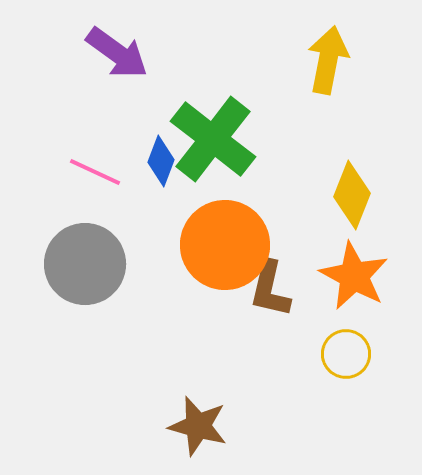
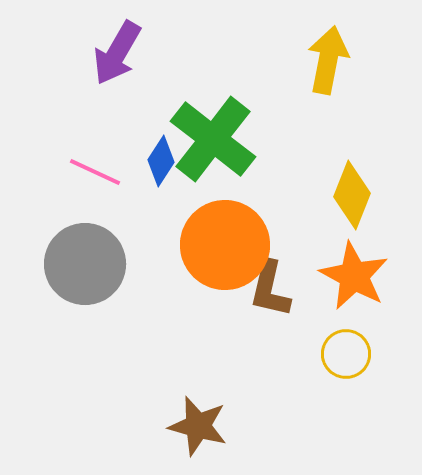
purple arrow: rotated 84 degrees clockwise
blue diamond: rotated 12 degrees clockwise
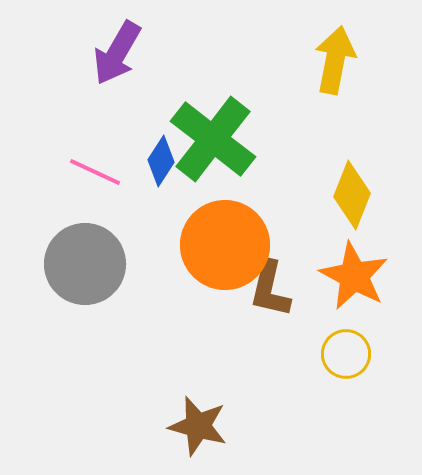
yellow arrow: moved 7 px right
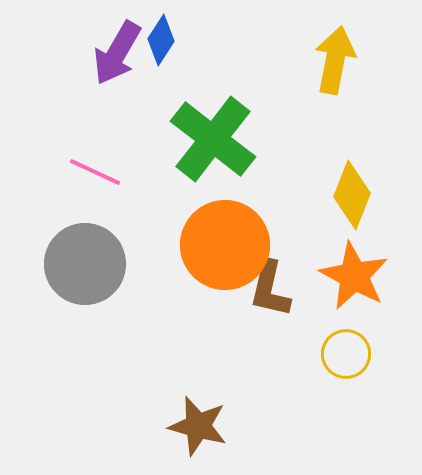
blue diamond: moved 121 px up
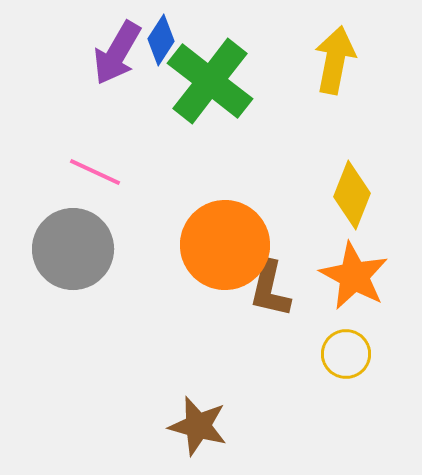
green cross: moved 3 px left, 58 px up
gray circle: moved 12 px left, 15 px up
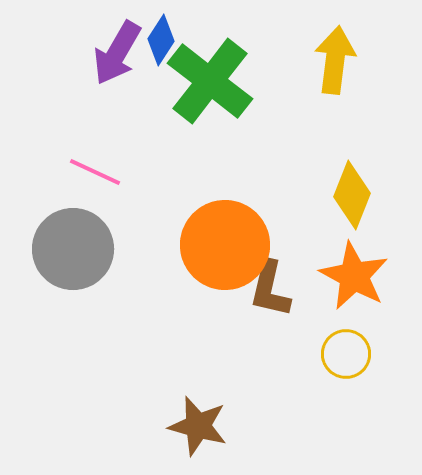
yellow arrow: rotated 4 degrees counterclockwise
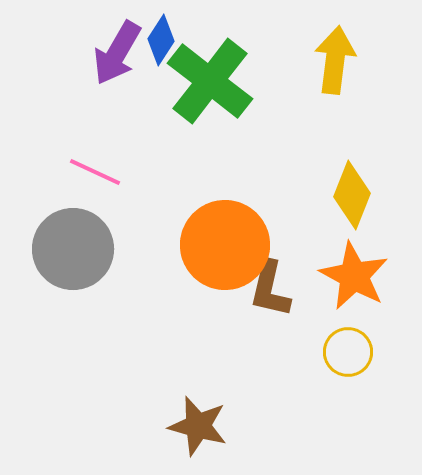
yellow circle: moved 2 px right, 2 px up
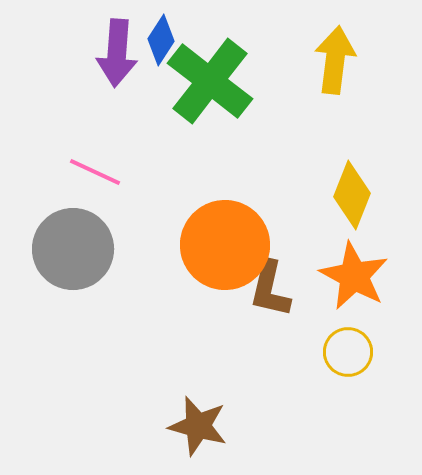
purple arrow: rotated 26 degrees counterclockwise
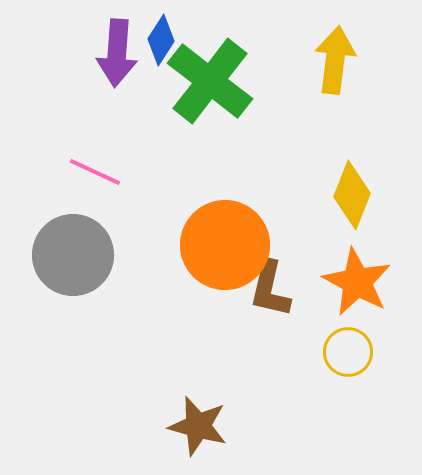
gray circle: moved 6 px down
orange star: moved 3 px right, 6 px down
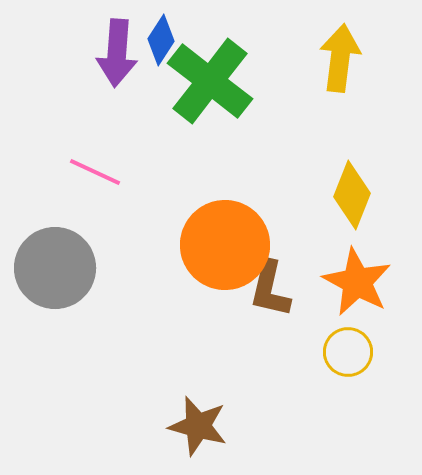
yellow arrow: moved 5 px right, 2 px up
gray circle: moved 18 px left, 13 px down
